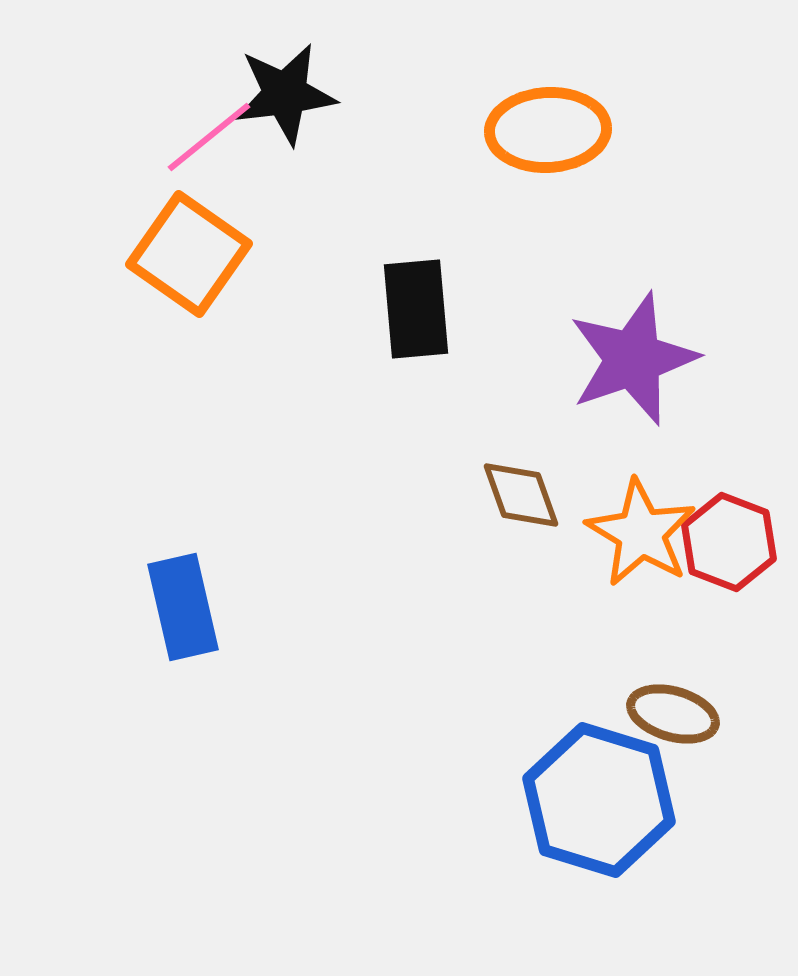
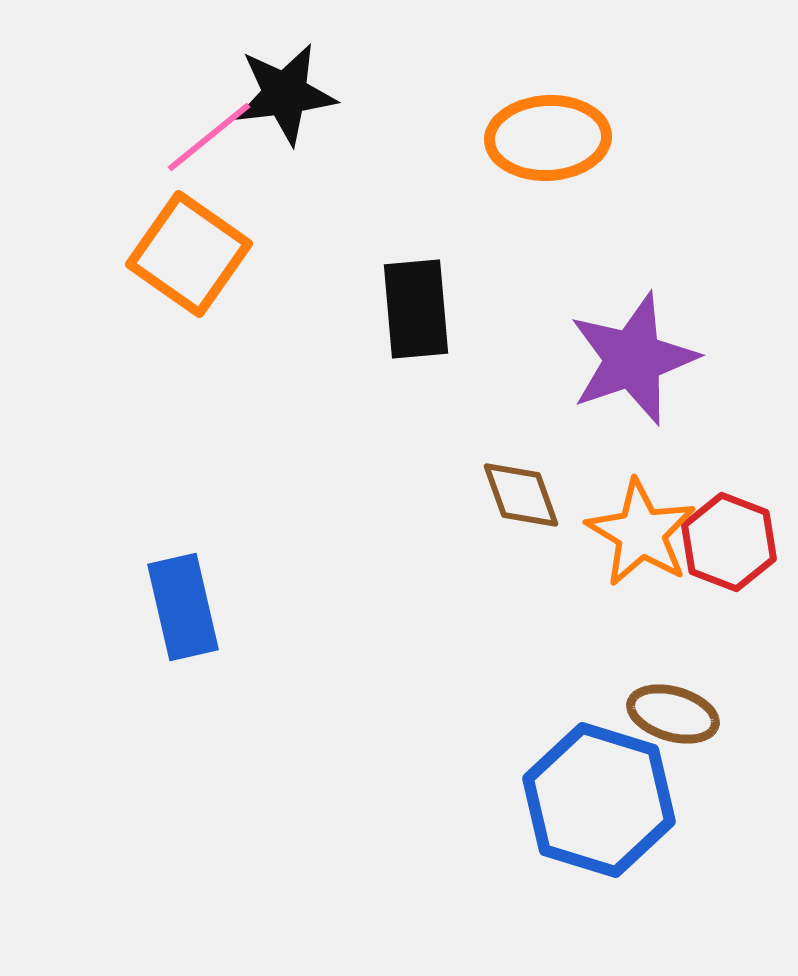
orange ellipse: moved 8 px down
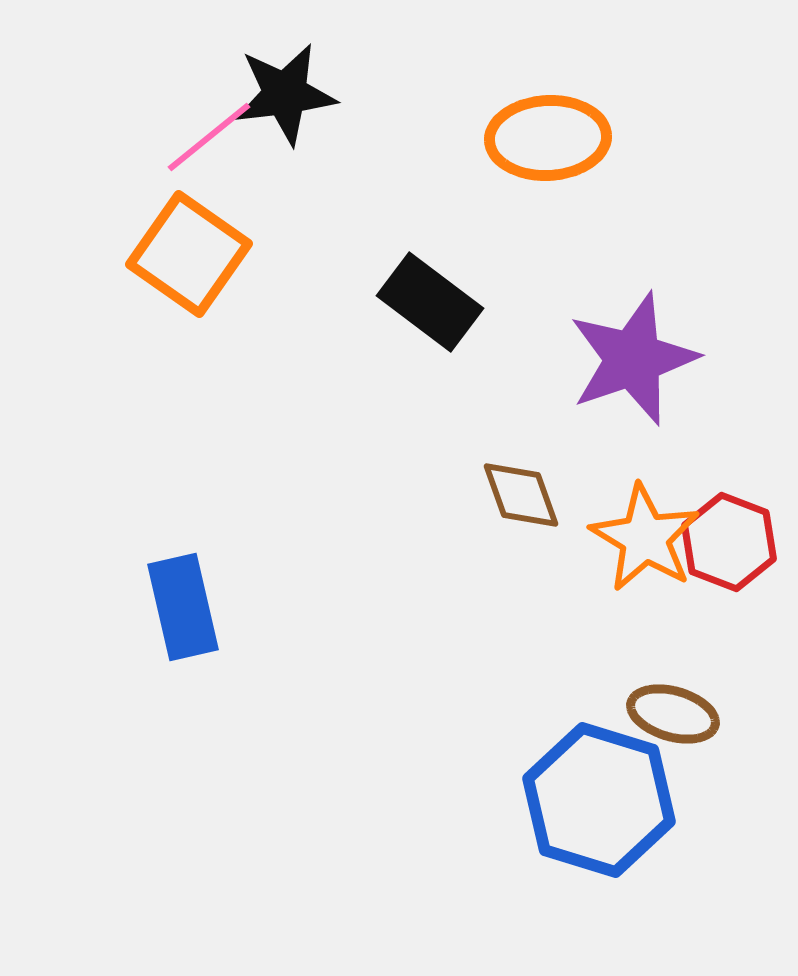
black rectangle: moved 14 px right, 7 px up; rotated 48 degrees counterclockwise
orange star: moved 4 px right, 5 px down
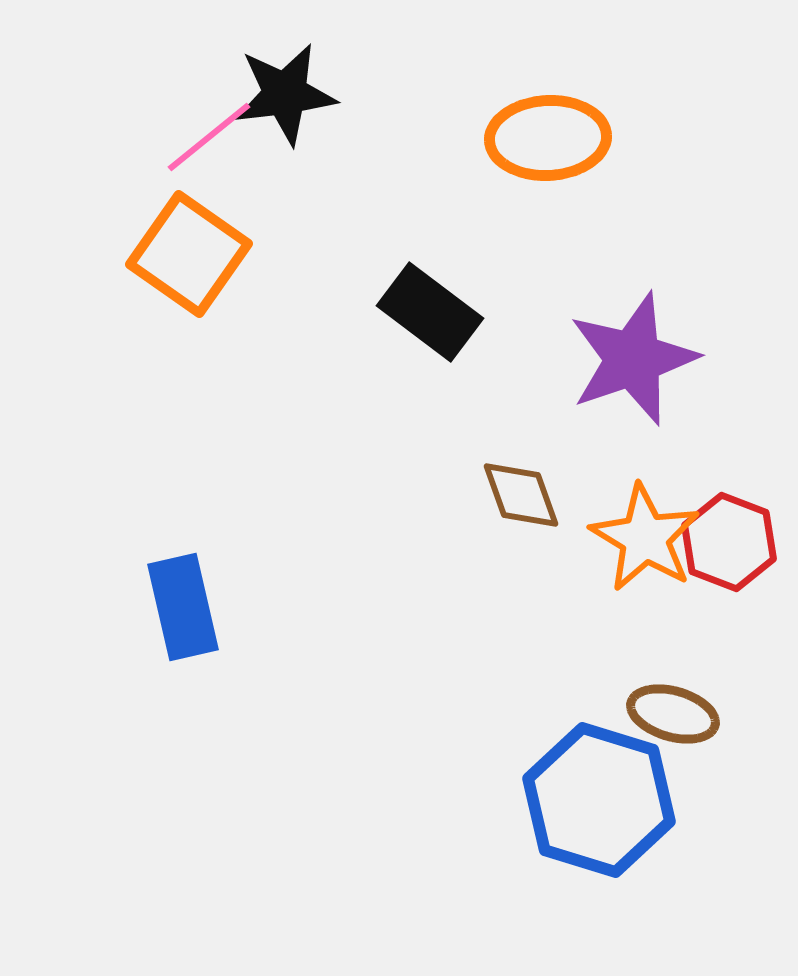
black rectangle: moved 10 px down
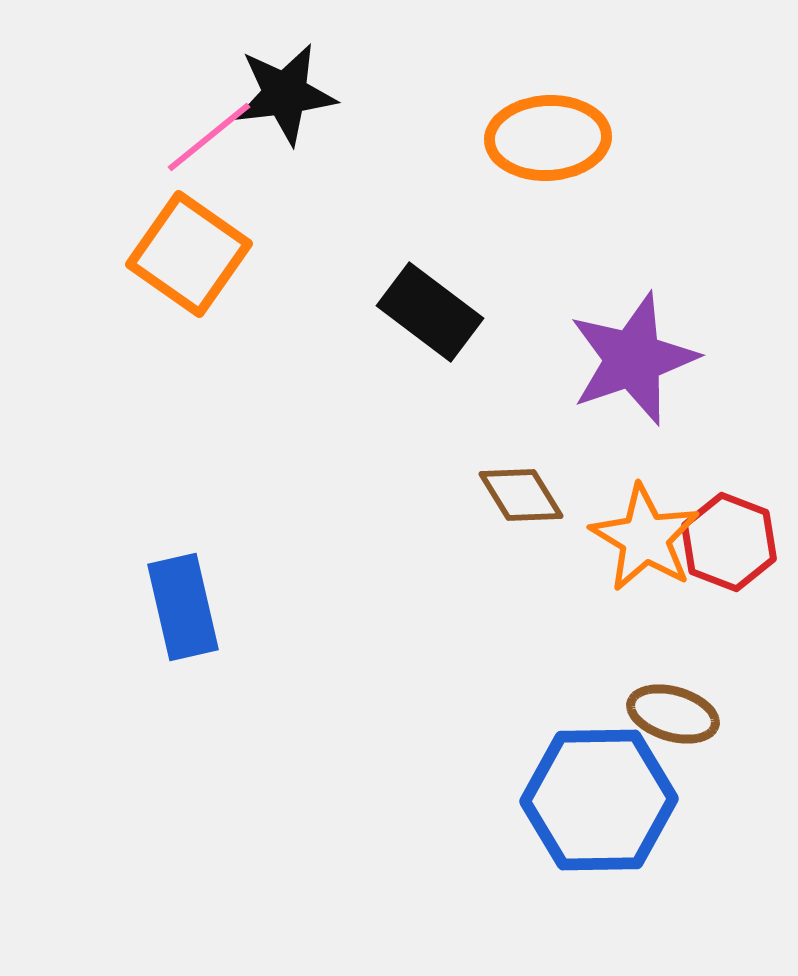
brown diamond: rotated 12 degrees counterclockwise
blue hexagon: rotated 18 degrees counterclockwise
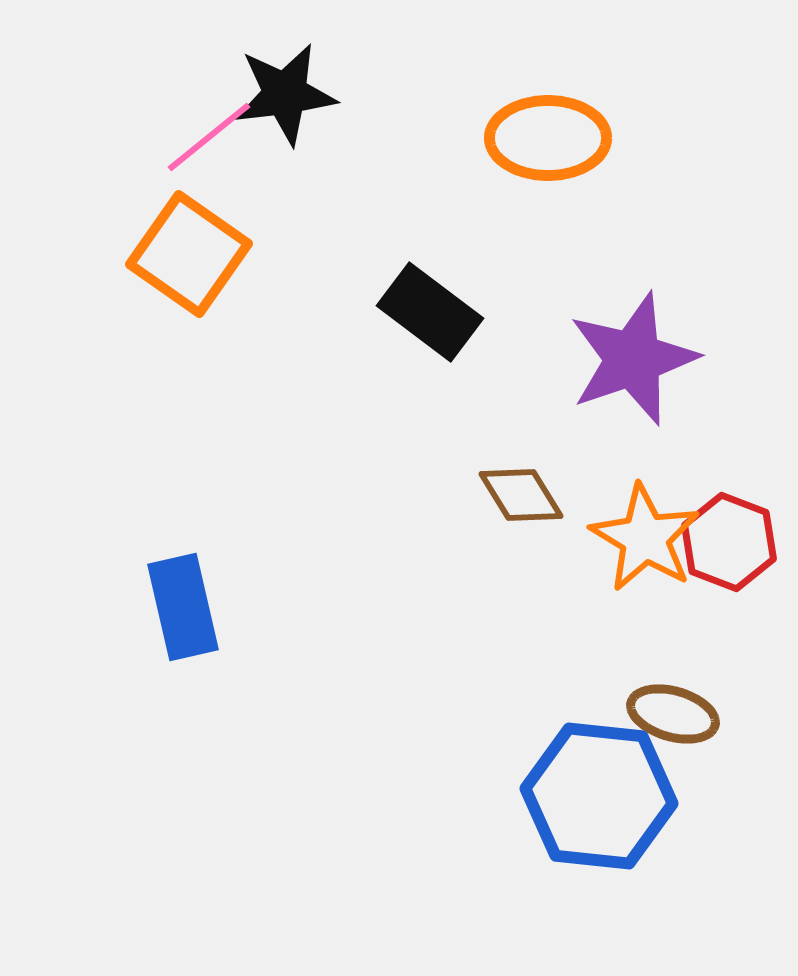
orange ellipse: rotated 3 degrees clockwise
blue hexagon: moved 4 px up; rotated 7 degrees clockwise
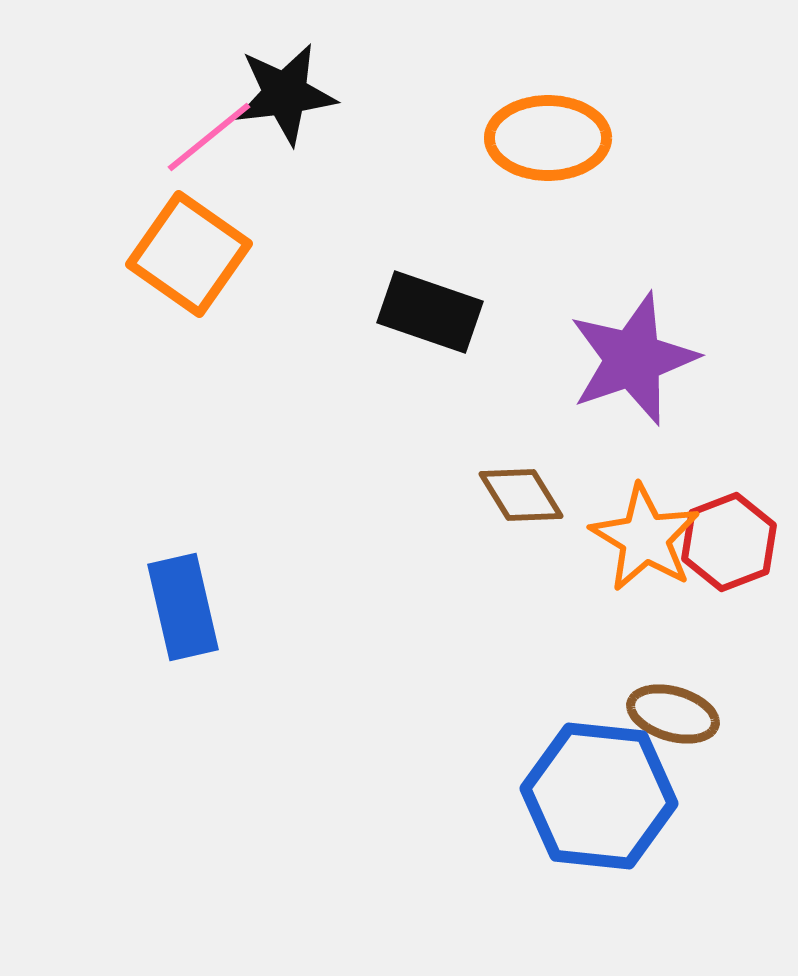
black rectangle: rotated 18 degrees counterclockwise
red hexagon: rotated 18 degrees clockwise
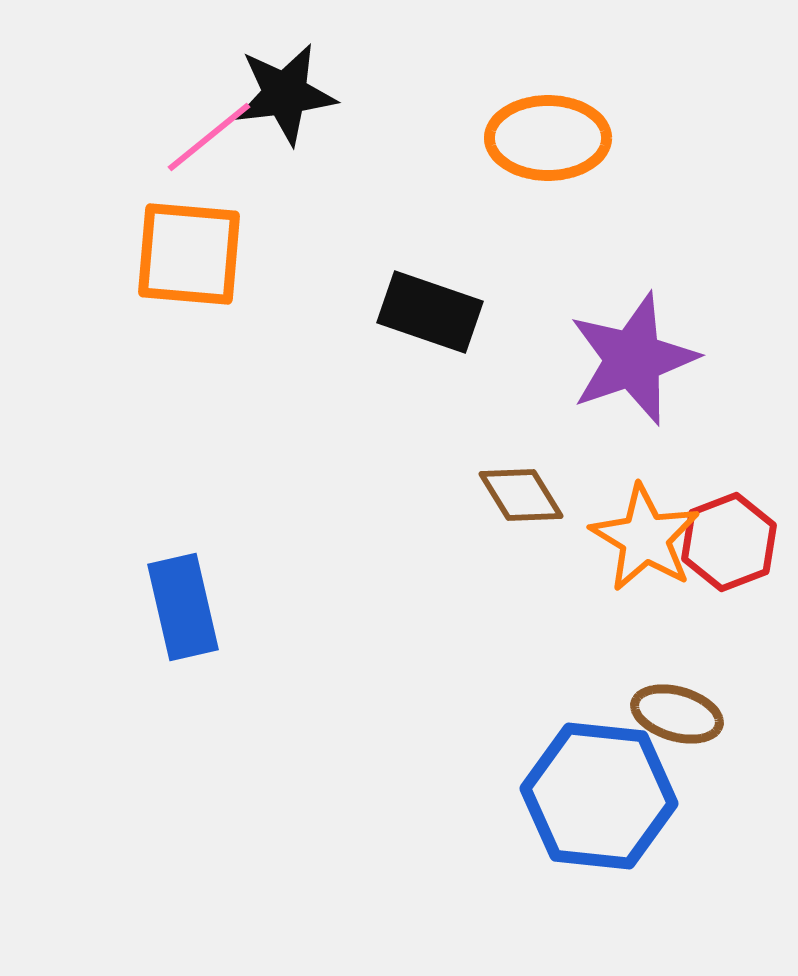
orange square: rotated 30 degrees counterclockwise
brown ellipse: moved 4 px right
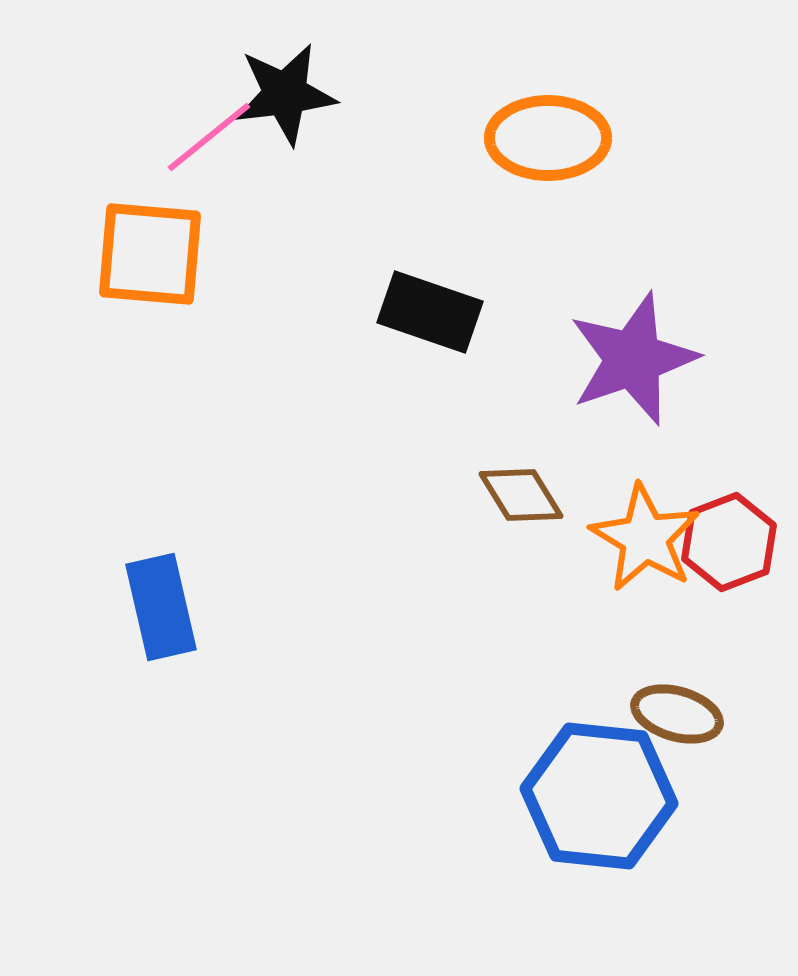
orange square: moved 39 px left
blue rectangle: moved 22 px left
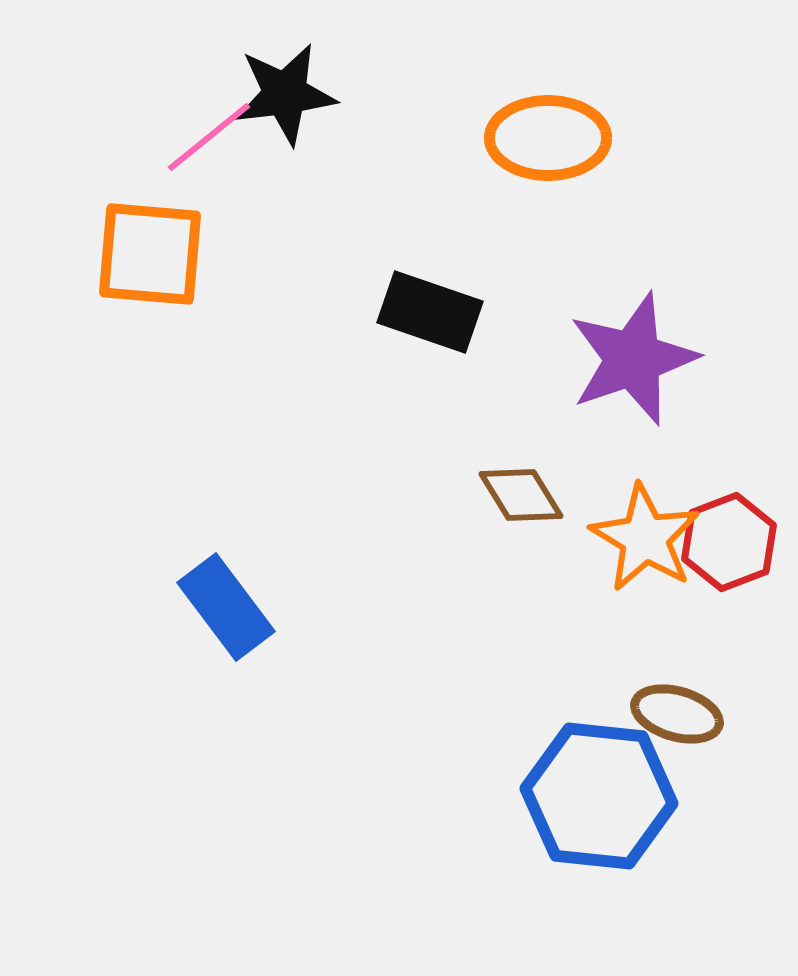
blue rectangle: moved 65 px right; rotated 24 degrees counterclockwise
